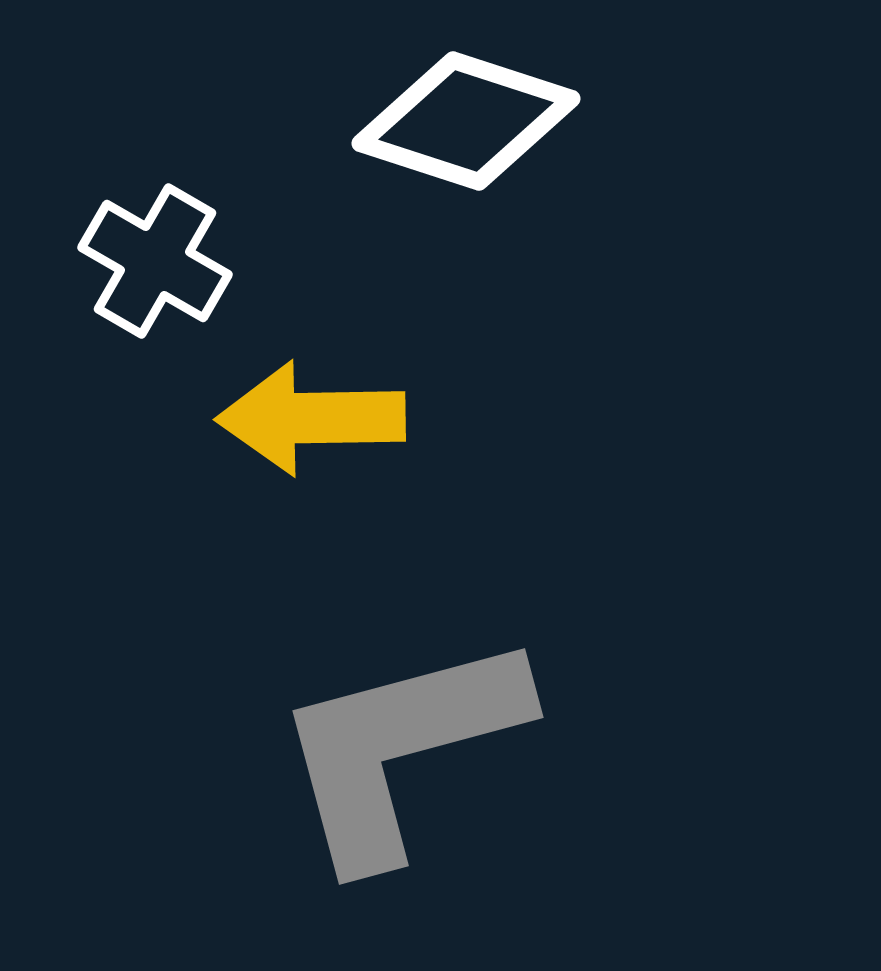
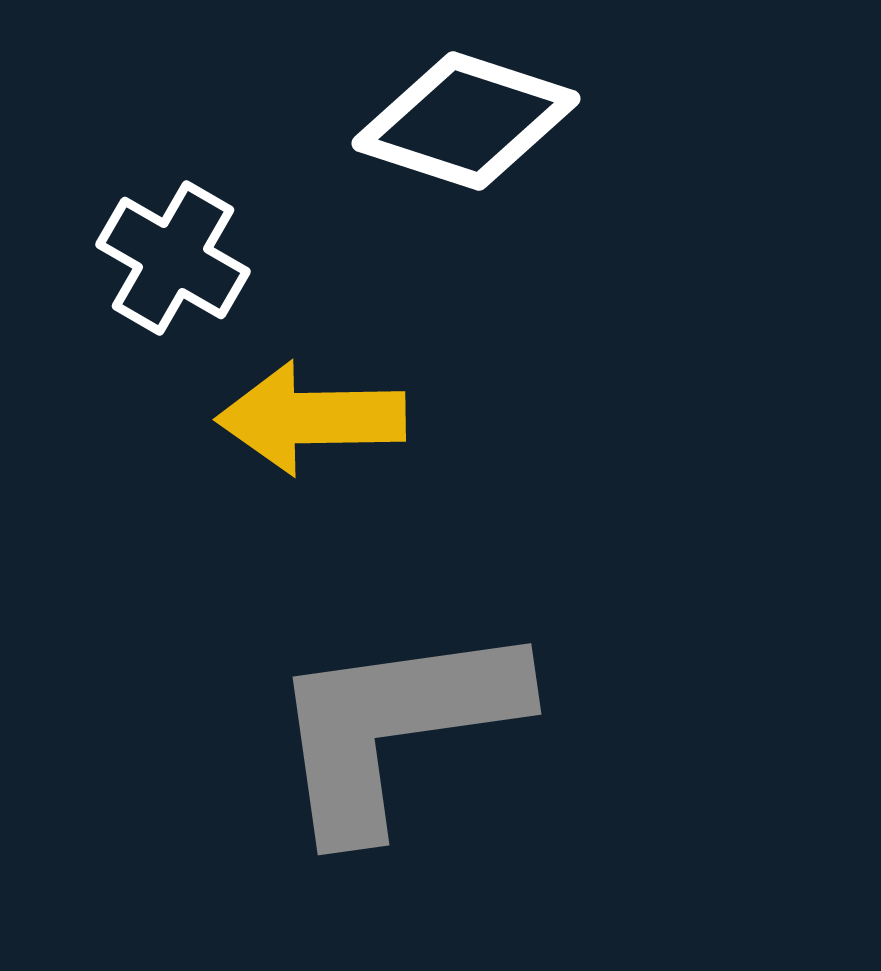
white cross: moved 18 px right, 3 px up
gray L-shape: moved 5 px left, 21 px up; rotated 7 degrees clockwise
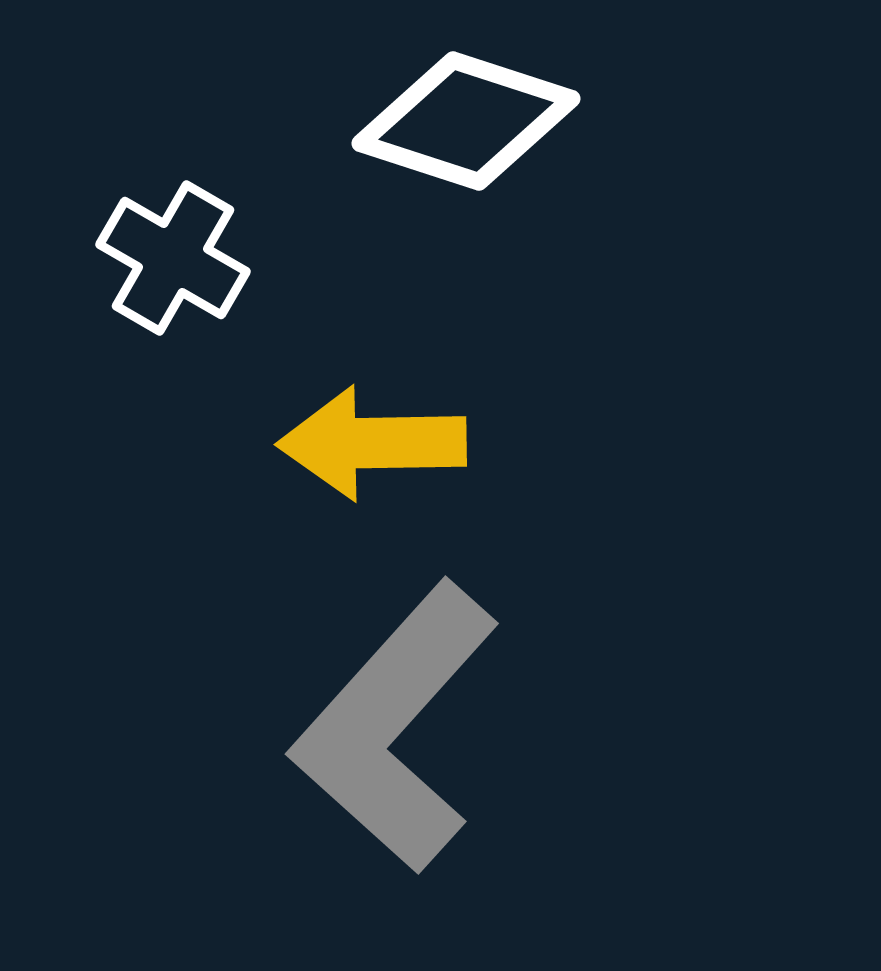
yellow arrow: moved 61 px right, 25 px down
gray L-shape: rotated 40 degrees counterclockwise
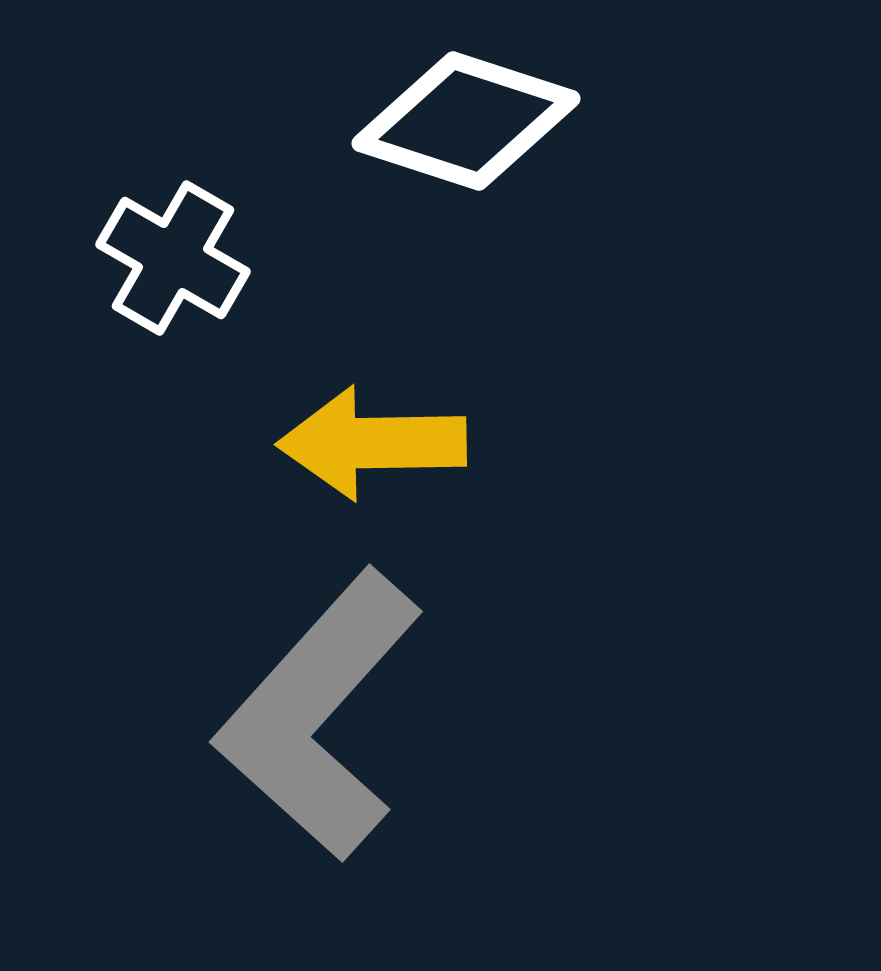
gray L-shape: moved 76 px left, 12 px up
